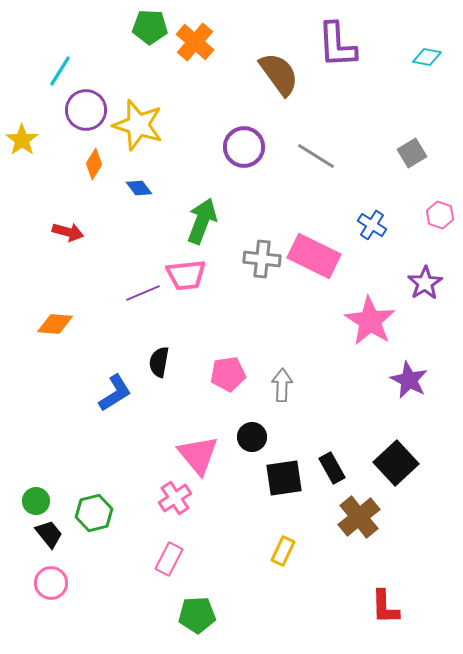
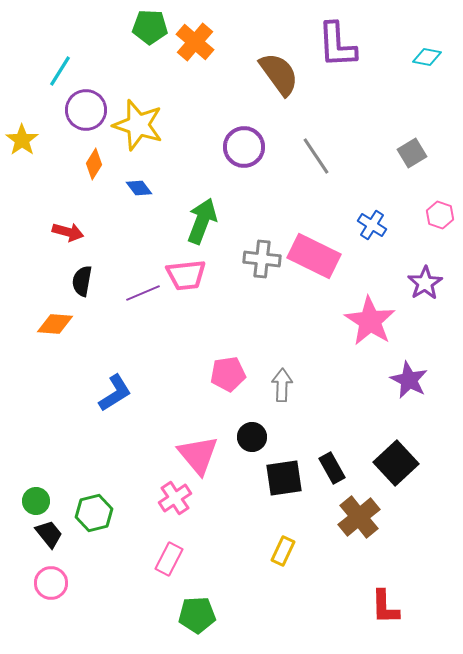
gray line at (316, 156): rotated 24 degrees clockwise
black semicircle at (159, 362): moved 77 px left, 81 px up
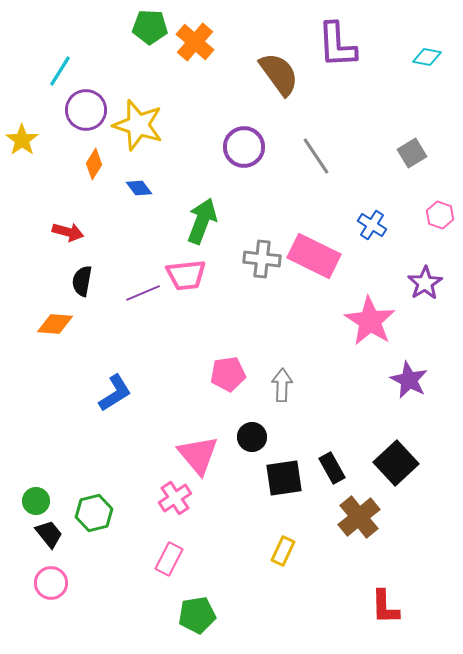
green pentagon at (197, 615): rotated 6 degrees counterclockwise
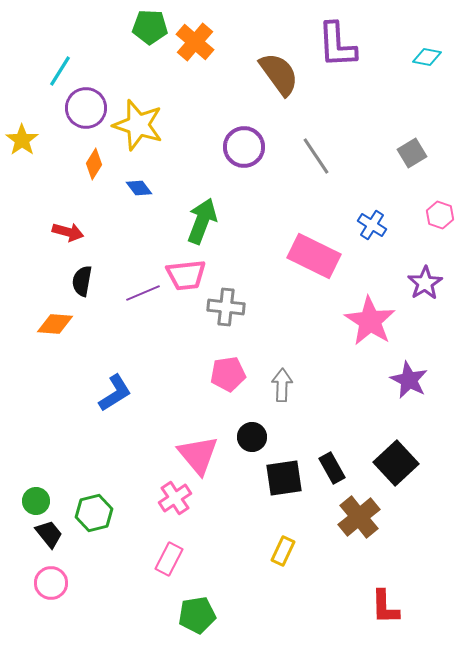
purple circle at (86, 110): moved 2 px up
gray cross at (262, 259): moved 36 px left, 48 px down
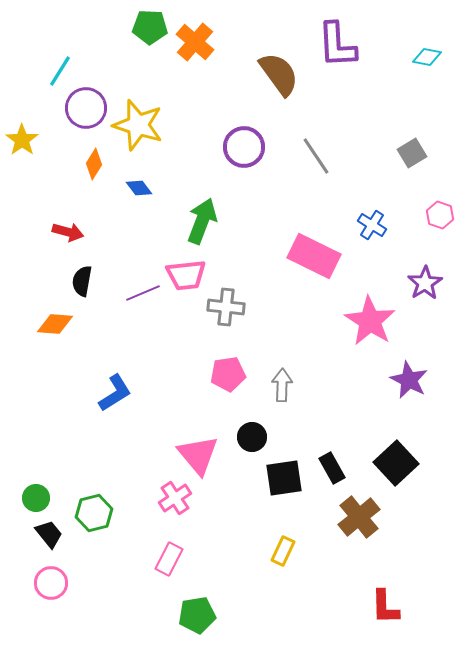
green circle at (36, 501): moved 3 px up
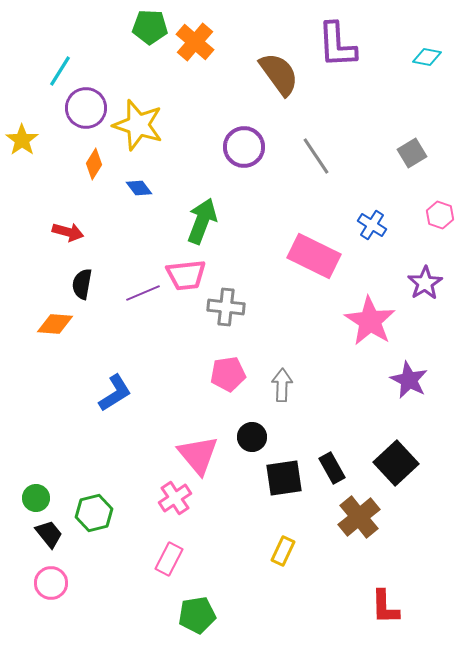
black semicircle at (82, 281): moved 3 px down
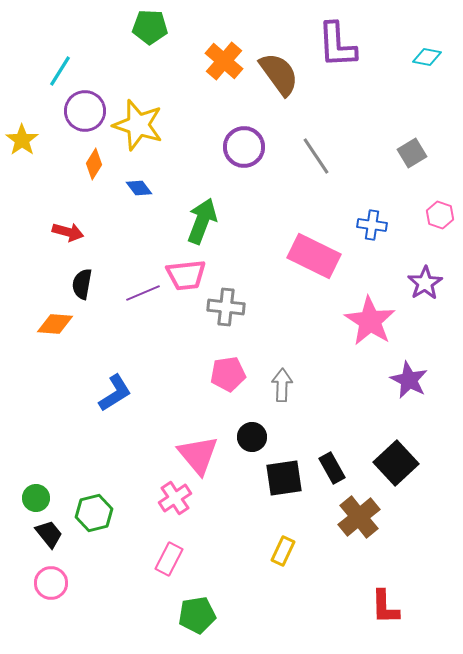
orange cross at (195, 42): moved 29 px right, 19 px down
purple circle at (86, 108): moved 1 px left, 3 px down
blue cross at (372, 225): rotated 24 degrees counterclockwise
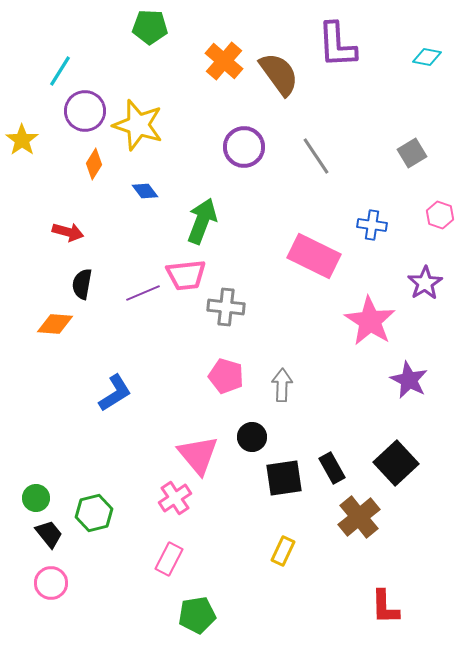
blue diamond at (139, 188): moved 6 px right, 3 px down
pink pentagon at (228, 374): moved 2 px left, 2 px down; rotated 24 degrees clockwise
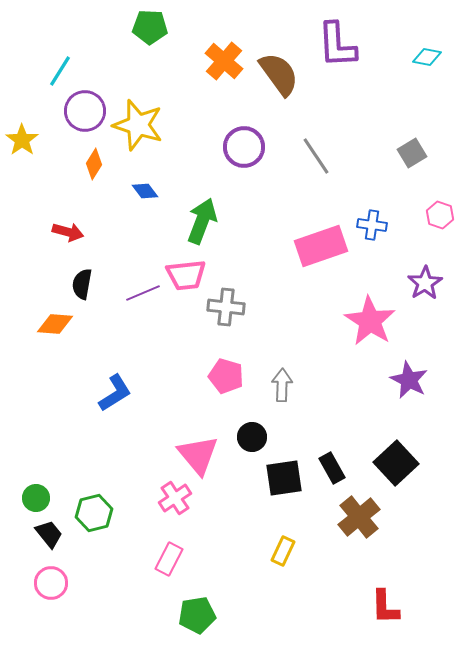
pink rectangle at (314, 256): moved 7 px right, 10 px up; rotated 45 degrees counterclockwise
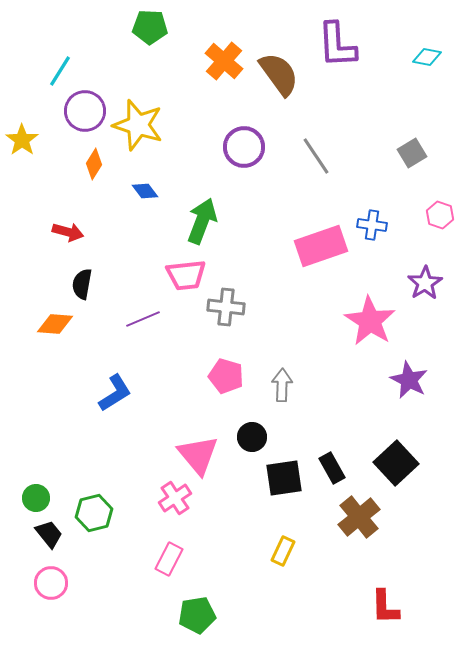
purple line at (143, 293): moved 26 px down
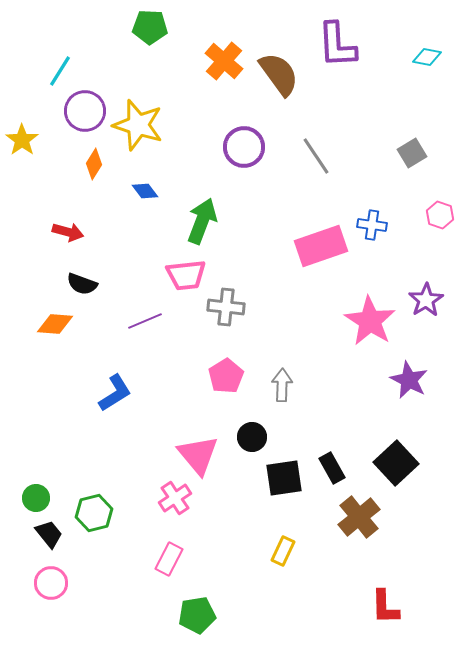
purple star at (425, 283): moved 1 px right, 17 px down
black semicircle at (82, 284): rotated 80 degrees counterclockwise
purple line at (143, 319): moved 2 px right, 2 px down
pink pentagon at (226, 376): rotated 24 degrees clockwise
